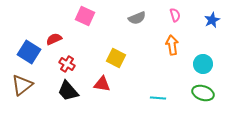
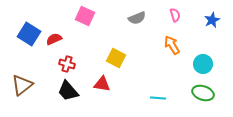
orange arrow: rotated 24 degrees counterclockwise
blue square: moved 18 px up
red cross: rotated 14 degrees counterclockwise
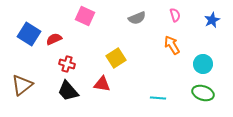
yellow square: rotated 30 degrees clockwise
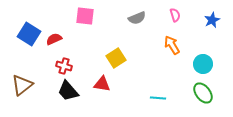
pink square: rotated 18 degrees counterclockwise
red cross: moved 3 px left, 2 px down
green ellipse: rotated 35 degrees clockwise
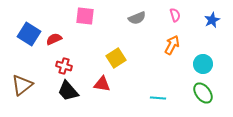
orange arrow: rotated 60 degrees clockwise
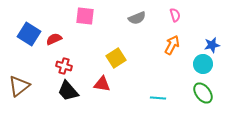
blue star: moved 25 px down; rotated 14 degrees clockwise
brown triangle: moved 3 px left, 1 px down
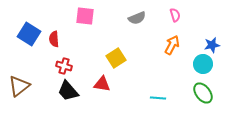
red semicircle: rotated 70 degrees counterclockwise
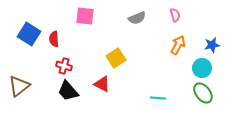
orange arrow: moved 6 px right
cyan circle: moved 1 px left, 4 px down
red triangle: rotated 18 degrees clockwise
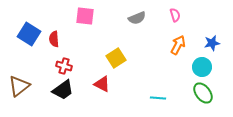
blue star: moved 2 px up
cyan circle: moved 1 px up
black trapezoid: moved 5 px left, 1 px up; rotated 85 degrees counterclockwise
